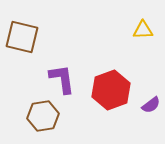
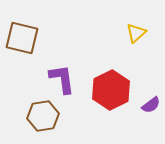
yellow triangle: moved 7 px left, 3 px down; rotated 40 degrees counterclockwise
brown square: moved 1 px down
red hexagon: rotated 6 degrees counterclockwise
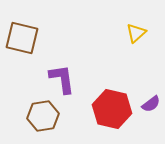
red hexagon: moved 1 px right, 19 px down; rotated 21 degrees counterclockwise
purple semicircle: moved 1 px up
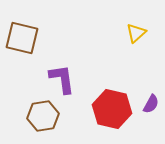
purple semicircle: rotated 24 degrees counterclockwise
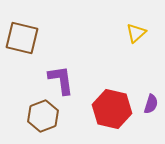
purple L-shape: moved 1 px left, 1 px down
purple semicircle: rotated 12 degrees counterclockwise
brown hexagon: rotated 12 degrees counterclockwise
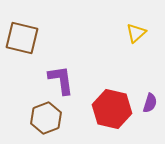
purple semicircle: moved 1 px left, 1 px up
brown hexagon: moved 3 px right, 2 px down
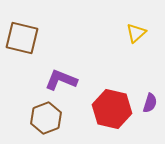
purple L-shape: rotated 60 degrees counterclockwise
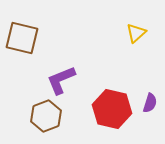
purple L-shape: rotated 44 degrees counterclockwise
brown hexagon: moved 2 px up
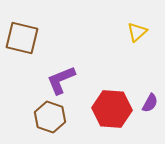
yellow triangle: moved 1 px right, 1 px up
purple semicircle: rotated 12 degrees clockwise
red hexagon: rotated 9 degrees counterclockwise
brown hexagon: moved 4 px right, 1 px down; rotated 20 degrees counterclockwise
